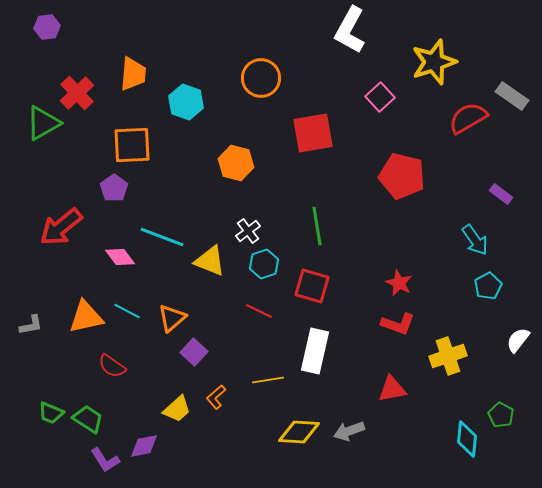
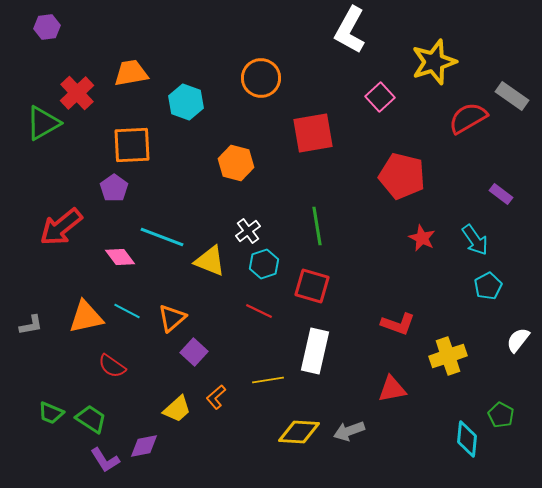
orange trapezoid at (133, 74): moved 2 px left, 1 px up; rotated 105 degrees counterclockwise
red star at (399, 283): moved 23 px right, 45 px up
green trapezoid at (88, 419): moved 3 px right
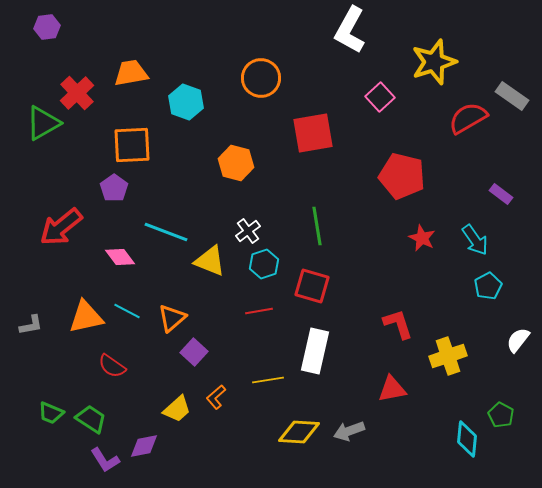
cyan line at (162, 237): moved 4 px right, 5 px up
red line at (259, 311): rotated 36 degrees counterclockwise
red L-shape at (398, 324): rotated 128 degrees counterclockwise
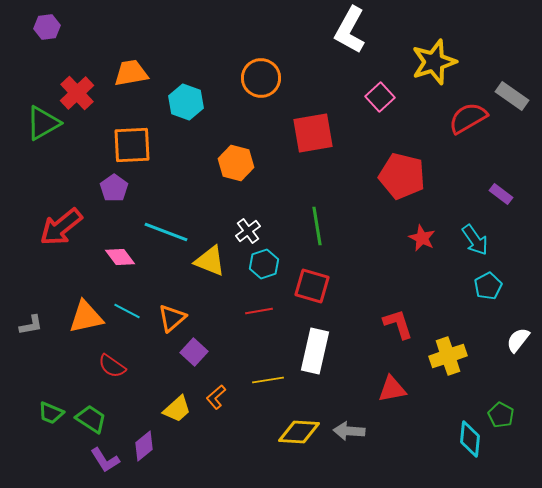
gray arrow at (349, 431): rotated 24 degrees clockwise
cyan diamond at (467, 439): moved 3 px right
purple diamond at (144, 446): rotated 28 degrees counterclockwise
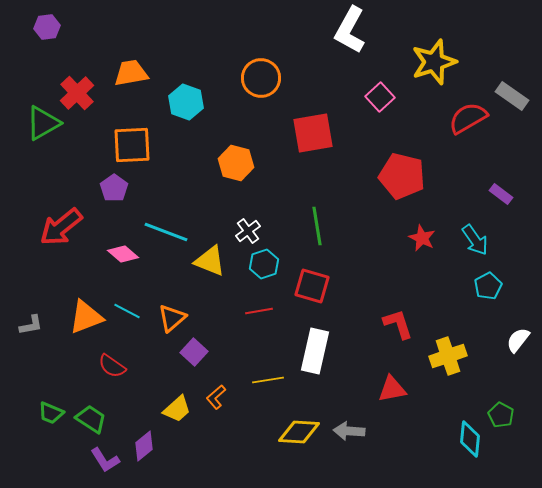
pink diamond at (120, 257): moved 3 px right, 3 px up; rotated 12 degrees counterclockwise
orange triangle at (86, 317): rotated 9 degrees counterclockwise
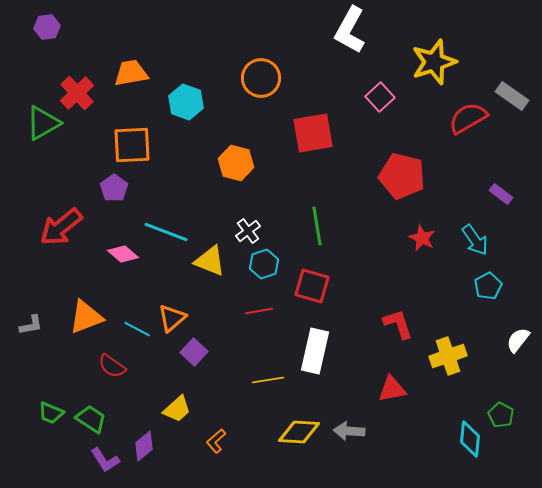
cyan line at (127, 311): moved 10 px right, 18 px down
orange L-shape at (216, 397): moved 44 px down
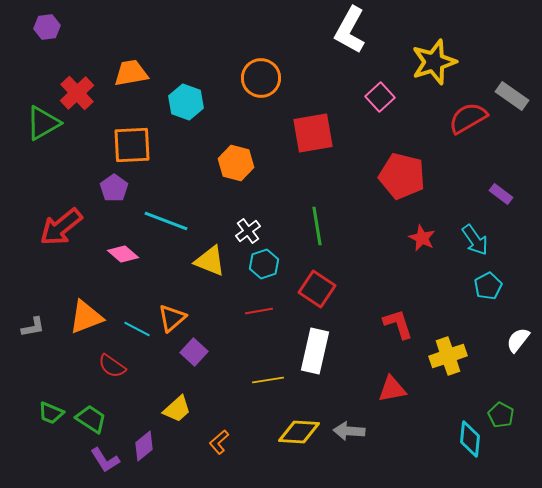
cyan line at (166, 232): moved 11 px up
red square at (312, 286): moved 5 px right, 3 px down; rotated 18 degrees clockwise
gray L-shape at (31, 325): moved 2 px right, 2 px down
orange L-shape at (216, 441): moved 3 px right, 1 px down
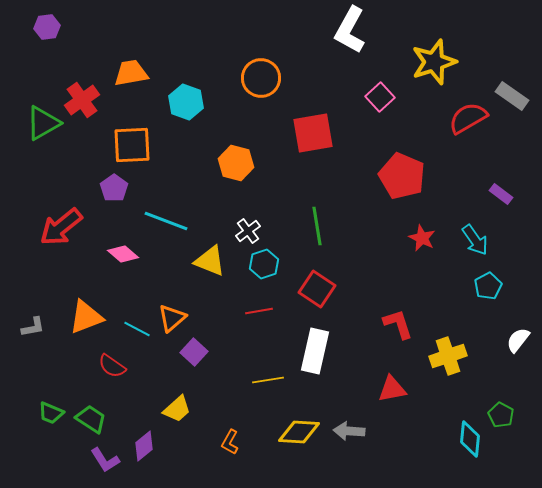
red cross at (77, 93): moved 5 px right, 7 px down; rotated 8 degrees clockwise
red pentagon at (402, 176): rotated 9 degrees clockwise
orange L-shape at (219, 442): moved 11 px right; rotated 20 degrees counterclockwise
